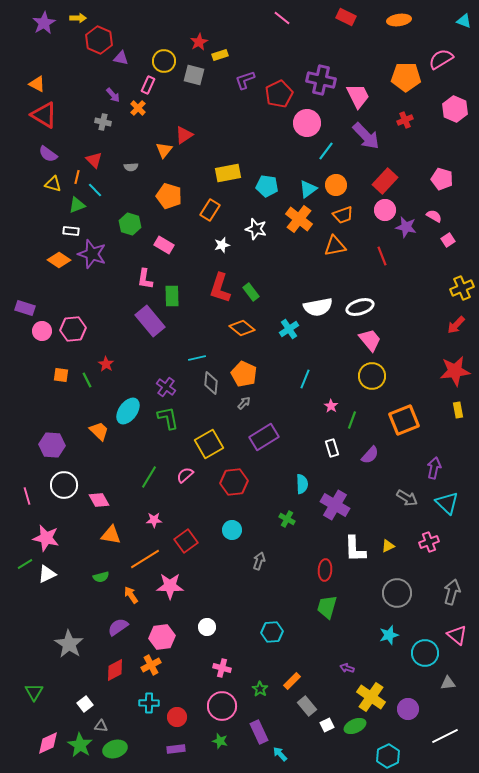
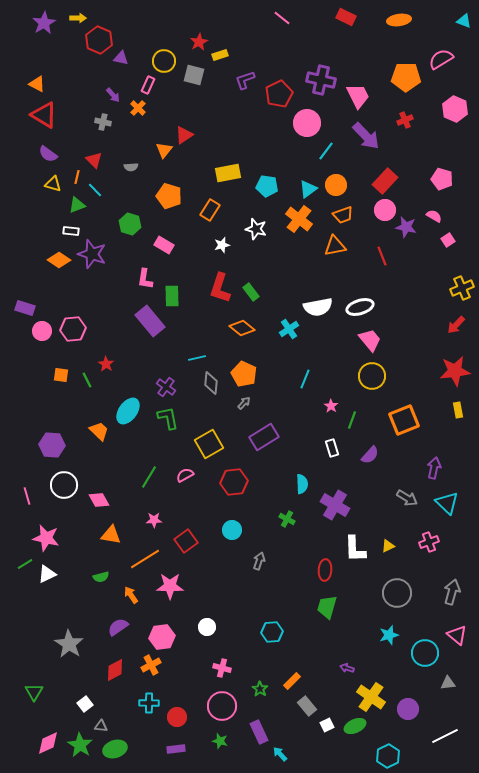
pink semicircle at (185, 475): rotated 12 degrees clockwise
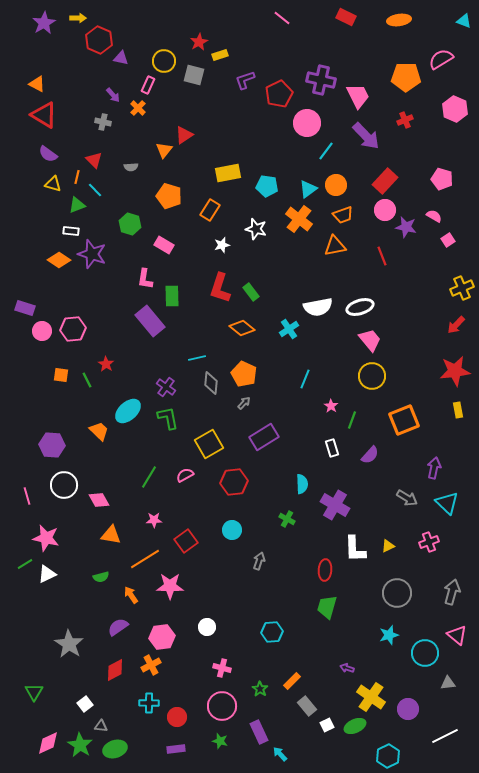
cyan ellipse at (128, 411): rotated 12 degrees clockwise
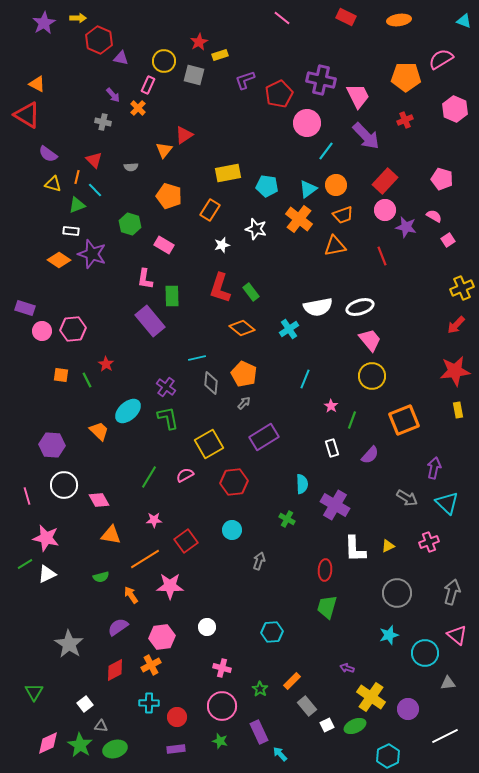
red triangle at (44, 115): moved 17 px left
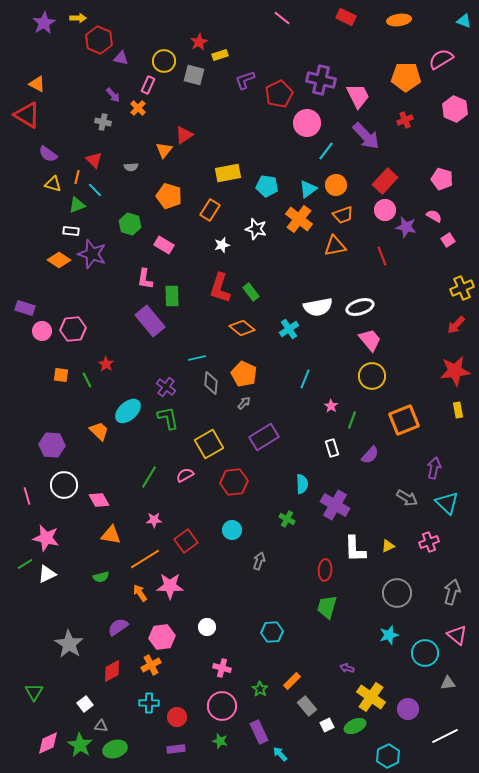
orange arrow at (131, 595): moved 9 px right, 2 px up
red diamond at (115, 670): moved 3 px left, 1 px down
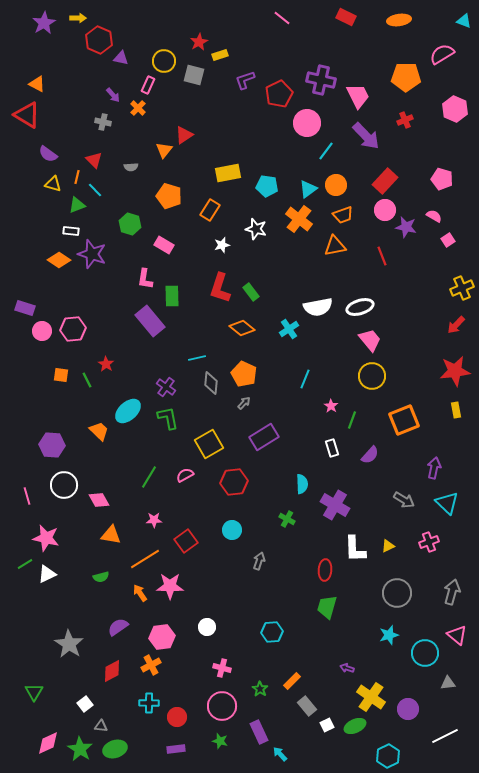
pink semicircle at (441, 59): moved 1 px right, 5 px up
yellow rectangle at (458, 410): moved 2 px left
gray arrow at (407, 498): moved 3 px left, 2 px down
green star at (80, 745): moved 4 px down
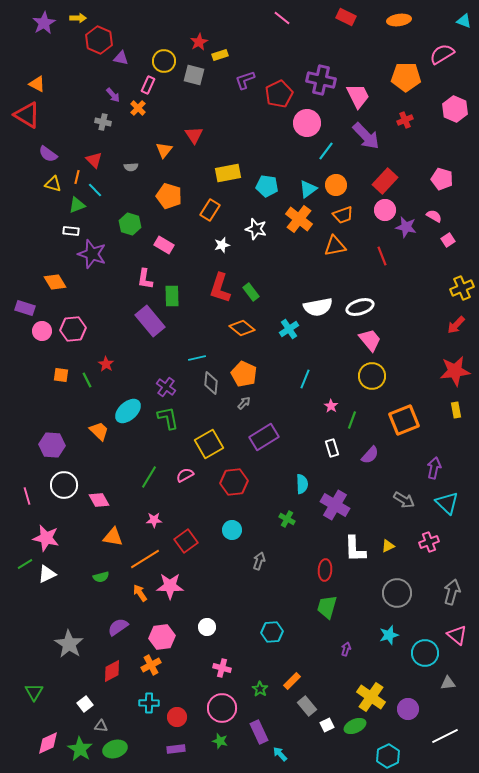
red triangle at (184, 135): moved 10 px right; rotated 30 degrees counterclockwise
orange diamond at (59, 260): moved 4 px left, 22 px down; rotated 25 degrees clockwise
orange triangle at (111, 535): moved 2 px right, 2 px down
purple arrow at (347, 668): moved 1 px left, 19 px up; rotated 88 degrees clockwise
pink circle at (222, 706): moved 2 px down
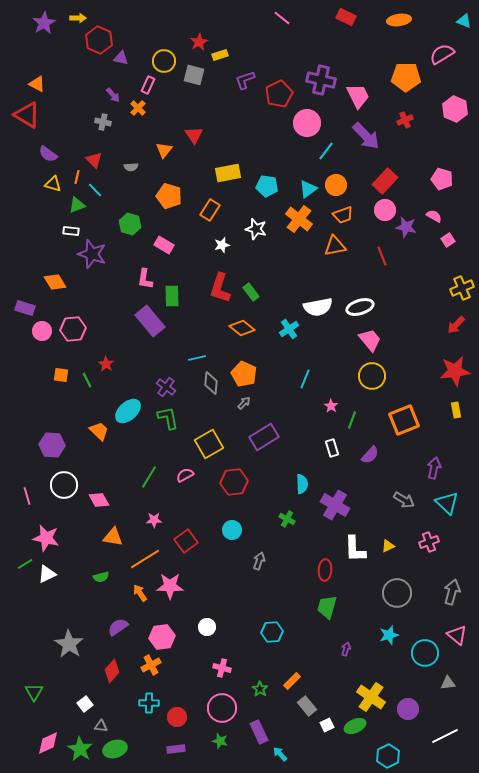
red diamond at (112, 671): rotated 20 degrees counterclockwise
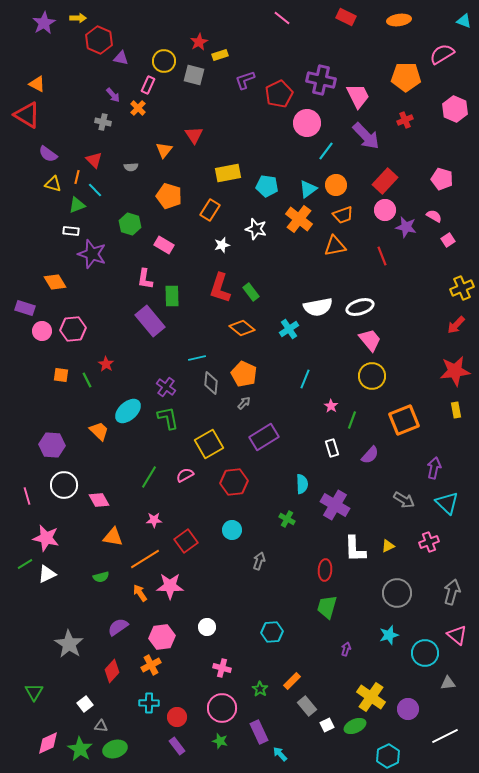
purple rectangle at (176, 749): moved 1 px right, 3 px up; rotated 60 degrees clockwise
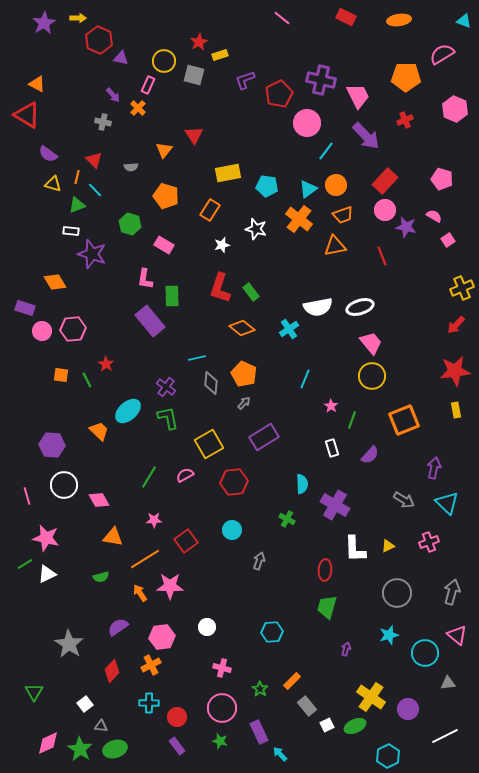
orange pentagon at (169, 196): moved 3 px left
pink trapezoid at (370, 340): moved 1 px right, 3 px down
